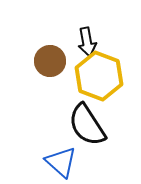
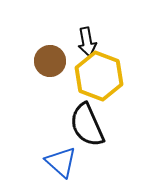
black semicircle: rotated 9 degrees clockwise
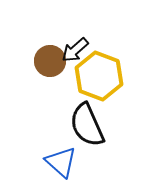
black arrow: moved 12 px left, 8 px down; rotated 60 degrees clockwise
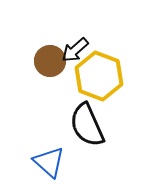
blue triangle: moved 12 px left
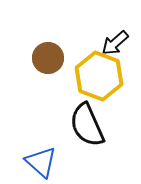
black arrow: moved 40 px right, 7 px up
brown circle: moved 2 px left, 3 px up
blue triangle: moved 8 px left
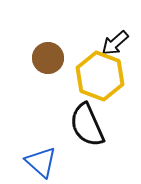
yellow hexagon: moved 1 px right
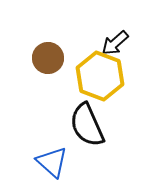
blue triangle: moved 11 px right
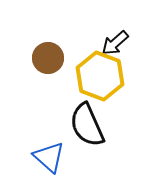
blue triangle: moved 3 px left, 5 px up
